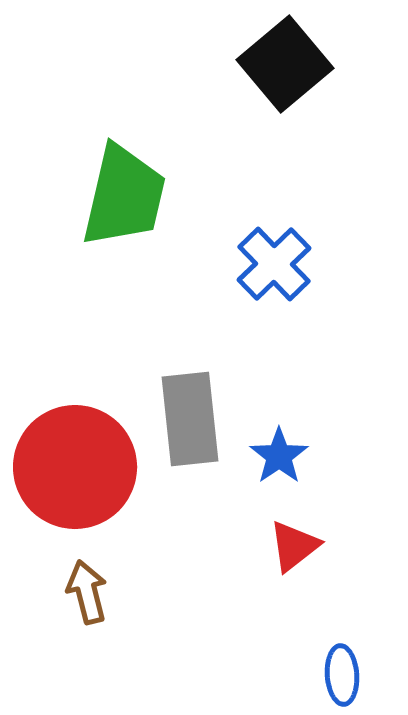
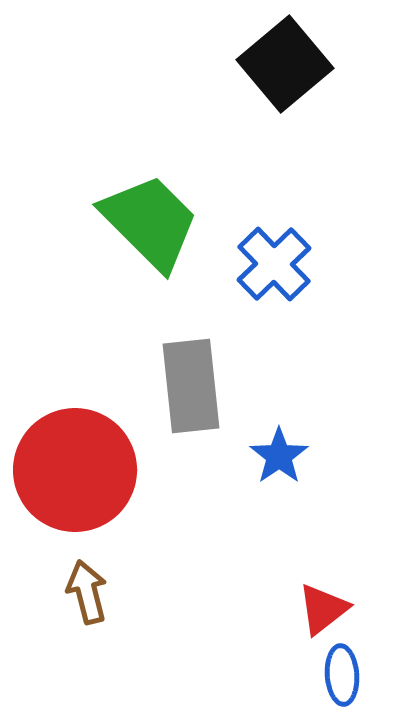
green trapezoid: moved 26 px right, 26 px down; rotated 58 degrees counterclockwise
gray rectangle: moved 1 px right, 33 px up
red circle: moved 3 px down
red triangle: moved 29 px right, 63 px down
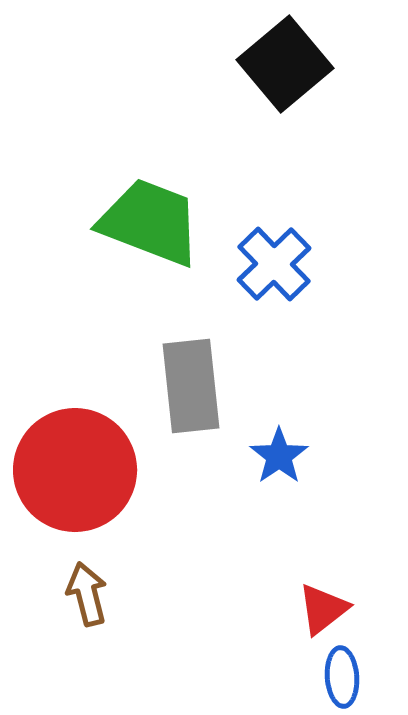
green trapezoid: rotated 24 degrees counterclockwise
brown arrow: moved 2 px down
blue ellipse: moved 2 px down
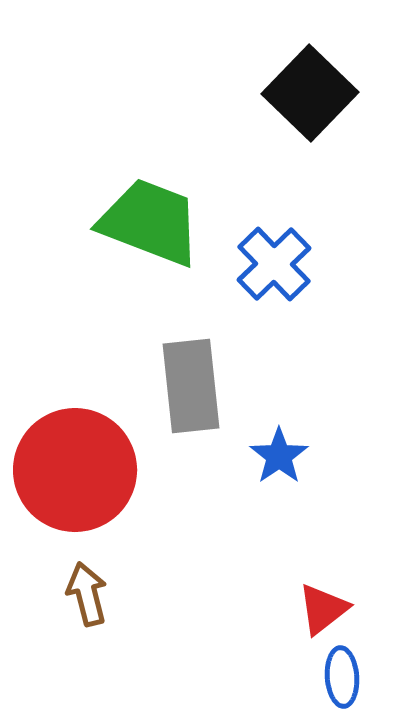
black square: moved 25 px right, 29 px down; rotated 6 degrees counterclockwise
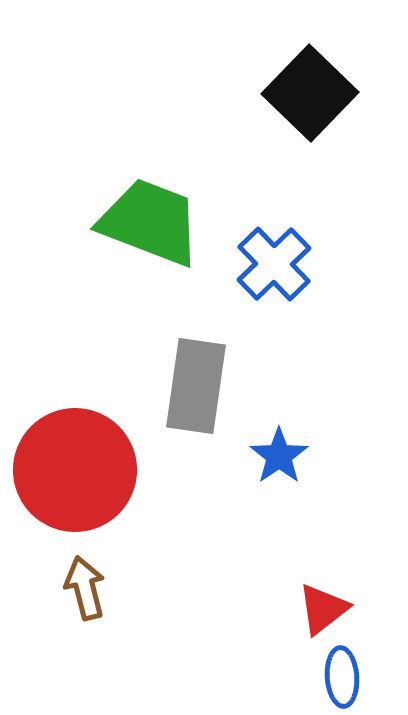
gray rectangle: moved 5 px right; rotated 14 degrees clockwise
brown arrow: moved 2 px left, 6 px up
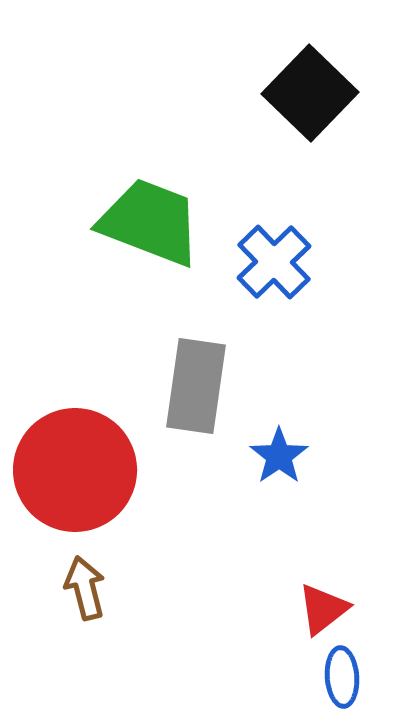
blue cross: moved 2 px up
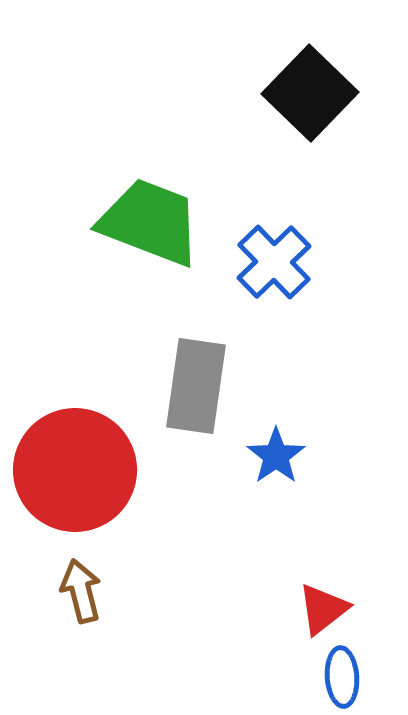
blue star: moved 3 px left
brown arrow: moved 4 px left, 3 px down
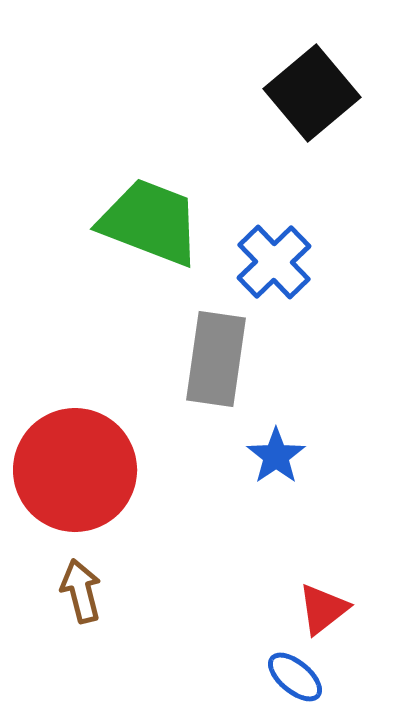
black square: moved 2 px right; rotated 6 degrees clockwise
gray rectangle: moved 20 px right, 27 px up
blue ellipse: moved 47 px left; rotated 46 degrees counterclockwise
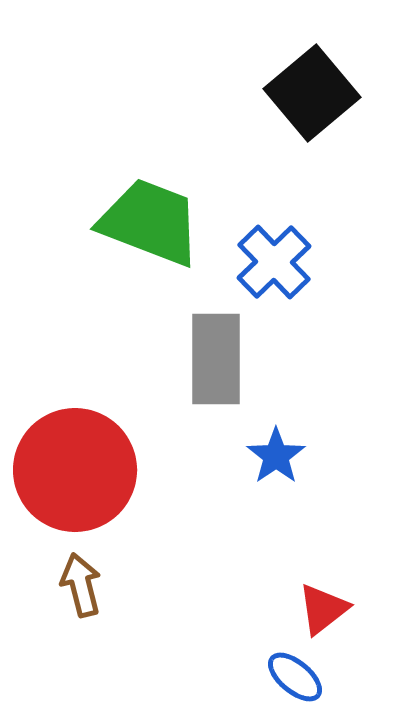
gray rectangle: rotated 8 degrees counterclockwise
brown arrow: moved 6 px up
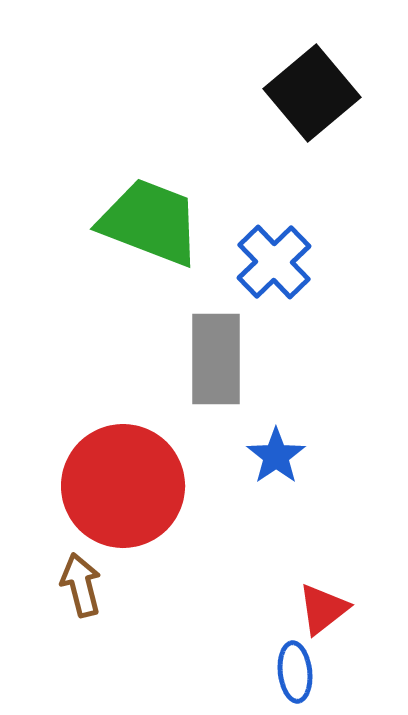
red circle: moved 48 px right, 16 px down
blue ellipse: moved 5 px up; rotated 44 degrees clockwise
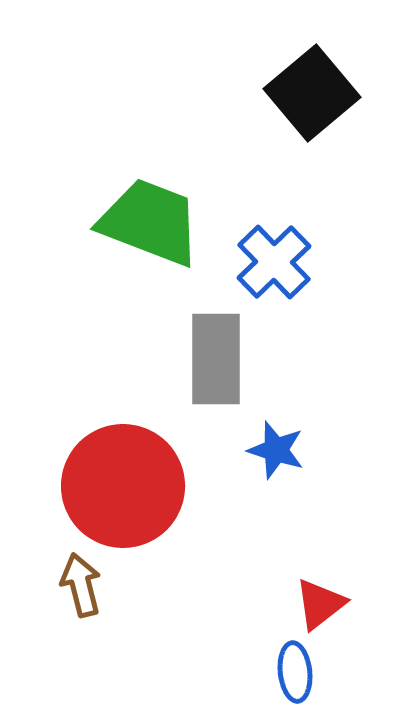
blue star: moved 6 px up; rotated 20 degrees counterclockwise
red triangle: moved 3 px left, 5 px up
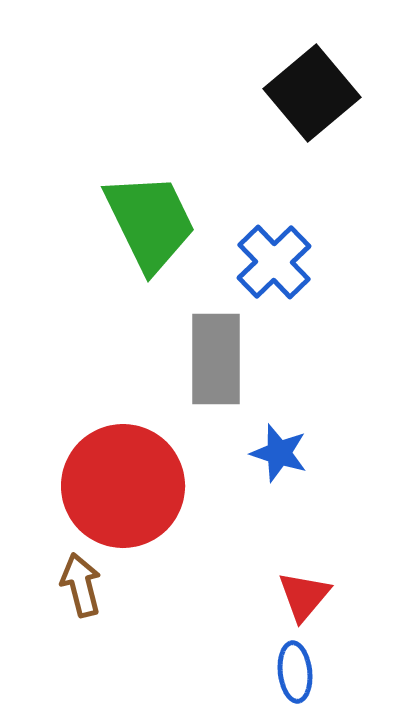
green trapezoid: rotated 43 degrees clockwise
blue star: moved 3 px right, 3 px down
red triangle: moved 16 px left, 8 px up; rotated 12 degrees counterclockwise
